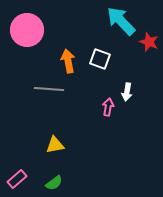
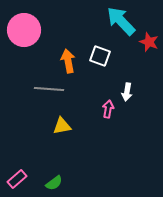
pink circle: moved 3 px left
white square: moved 3 px up
pink arrow: moved 2 px down
yellow triangle: moved 7 px right, 19 px up
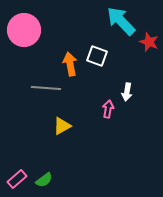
white square: moved 3 px left
orange arrow: moved 2 px right, 3 px down
gray line: moved 3 px left, 1 px up
yellow triangle: rotated 18 degrees counterclockwise
green semicircle: moved 10 px left, 3 px up
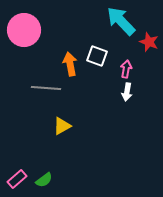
pink arrow: moved 18 px right, 40 px up
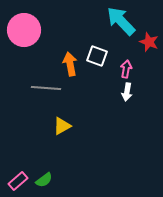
pink rectangle: moved 1 px right, 2 px down
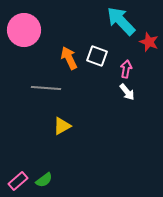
orange arrow: moved 1 px left, 6 px up; rotated 15 degrees counterclockwise
white arrow: rotated 48 degrees counterclockwise
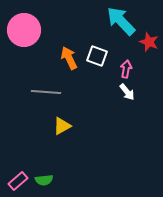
gray line: moved 4 px down
green semicircle: rotated 30 degrees clockwise
